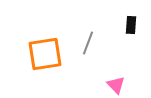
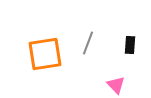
black rectangle: moved 1 px left, 20 px down
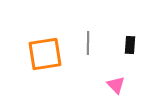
gray line: rotated 20 degrees counterclockwise
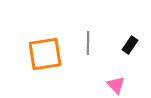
black rectangle: rotated 30 degrees clockwise
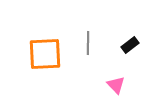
black rectangle: rotated 18 degrees clockwise
orange square: rotated 6 degrees clockwise
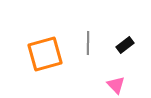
black rectangle: moved 5 px left
orange square: rotated 12 degrees counterclockwise
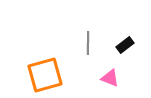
orange square: moved 21 px down
pink triangle: moved 6 px left, 7 px up; rotated 24 degrees counterclockwise
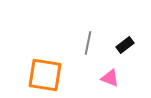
gray line: rotated 10 degrees clockwise
orange square: rotated 24 degrees clockwise
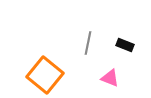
black rectangle: rotated 60 degrees clockwise
orange square: rotated 30 degrees clockwise
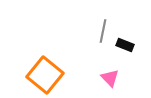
gray line: moved 15 px right, 12 px up
pink triangle: rotated 24 degrees clockwise
